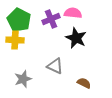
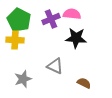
pink semicircle: moved 1 px left, 1 px down
black star: rotated 20 degrees counterclockwise
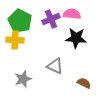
green pentagon: moved 1 px right, 1 px down
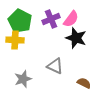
pink semicircle: moved 1 px left, 5 px down; rotated 120 degrees clockwise
black star: rotated 15 degrees clockwise
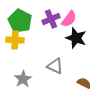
pink semicircle: moved 2 px left
gray star: rotated 12 degrees counterclockwise
